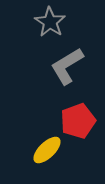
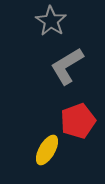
gray star: moved 1 px right, 1 px up
yellow ellipse: rotated 16 degrees counterclockwise
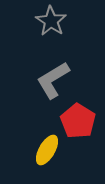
gray L-shape: moved 14 px left, 14 px down
red pentagon: rotated 20 degrees counterclockwise
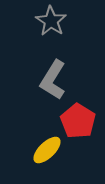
gray L-shape: rotated 27 degrees counterclockwise
yellow ellipse: rotated 16 degrees clockwise
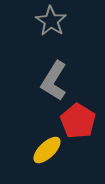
gray L-shape: moved 1 px right, 1 px down
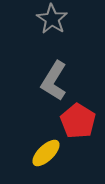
gray star: moved 1 px right, 2 px up
yellow ellipse: moved 1 px left, 3 px down
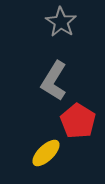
gray star: moved 9 px right, 3 px down
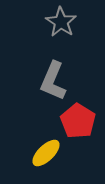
gray L-shape: moved 1 px left; rotated 9 degrees counterclockwise
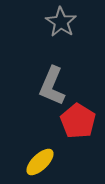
gray L-shape: moved 1 px left, 5 px down
yellow ellipse: moved 6 px left, 9 px down
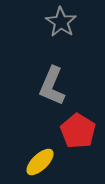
red pentagon: moved 10 px down
